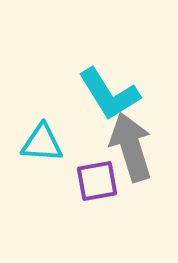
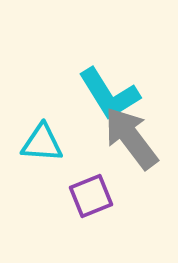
gray arrow: moved 9 px up; rotated 20 degrees counterclockwise
purple square: moved 6 px left, 15 px down; rotated 12 degrees counterclockwise
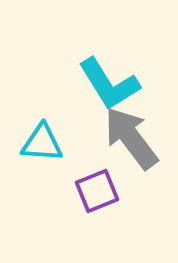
cyan L-shape: moved 10 px up
purple square: moved 6 px right, 5 px up
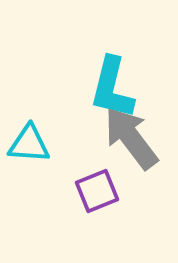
cyan L-shape: moved 3 px right, 4 px down; rotated 46 degrees clockwise
cyan triangle: moved 13 px left, 1 px down
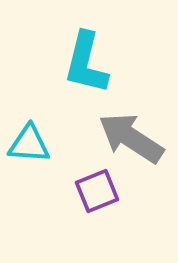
cyan L-shape: moved 26 px left, 25 px up
gray arrow: rotated 20 degrees counterclockwise
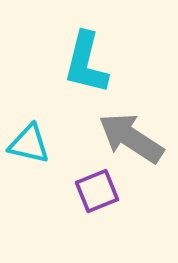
cyan triangle: rotated 9 degrees clockwise
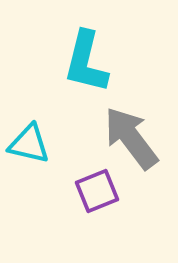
cyan L-shape: moved 1 px up
gray arrow: rotated 20 degrees clockwise
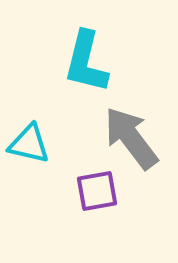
purple square: rotated 12 degrees clockwise
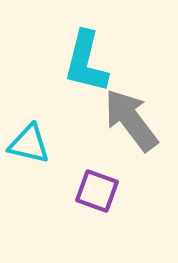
gray arrow: moved 18 px up
purple square: rotated 30 degrees clockwise
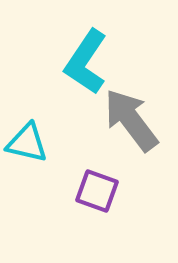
cyan L-shape: rotated 20 degrees clockwise
cyan triangle: moved 2 px left, 1 px up
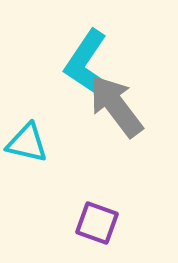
gray arrow: moved 15 px left, 14 px up
purple square: moved 32 px down
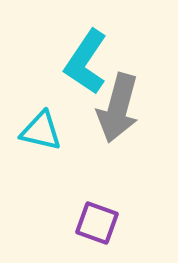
gray arrow: moved 2 px right, 2 px down; rotated 128 degrees counterclockwise
cyan triangle: moved 14 px right, 12 px up
